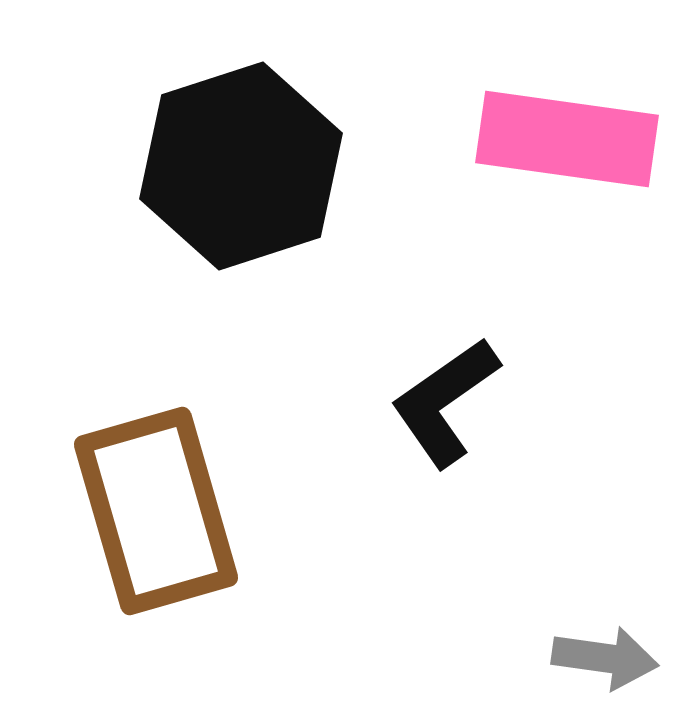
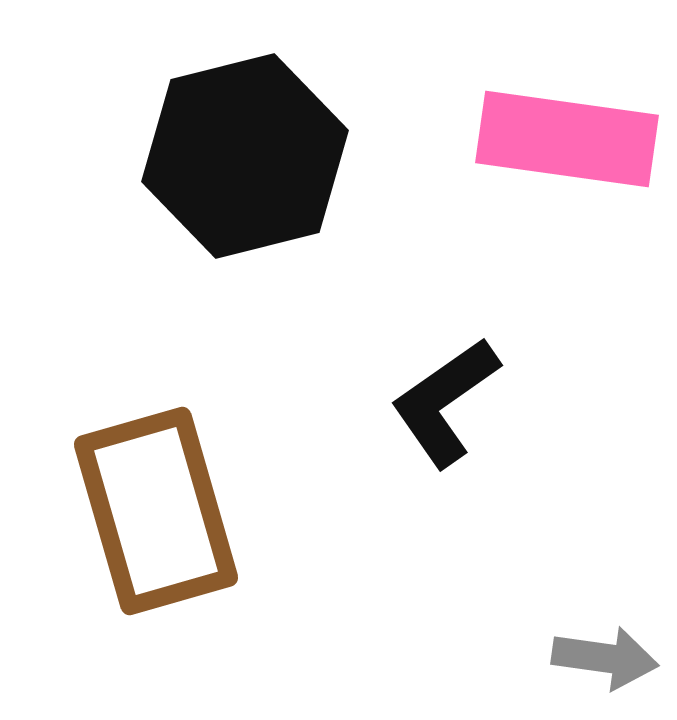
black hexagon: moved 4 px right, 10 px up; rotated 4 degrees clockwise
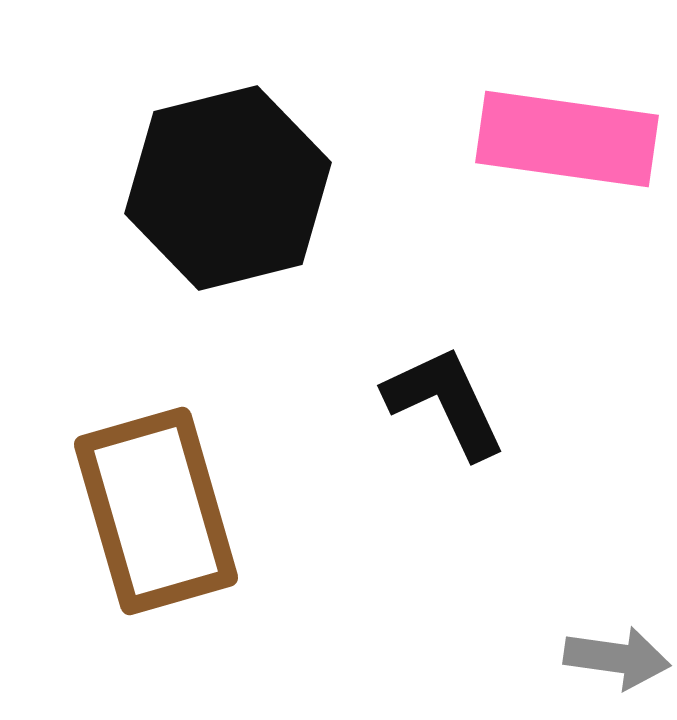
black hexagon: moved 17 px left, 32 px down
black L-shape: rotated 100 degrees clockwise
gray arrow: moved 12 px right
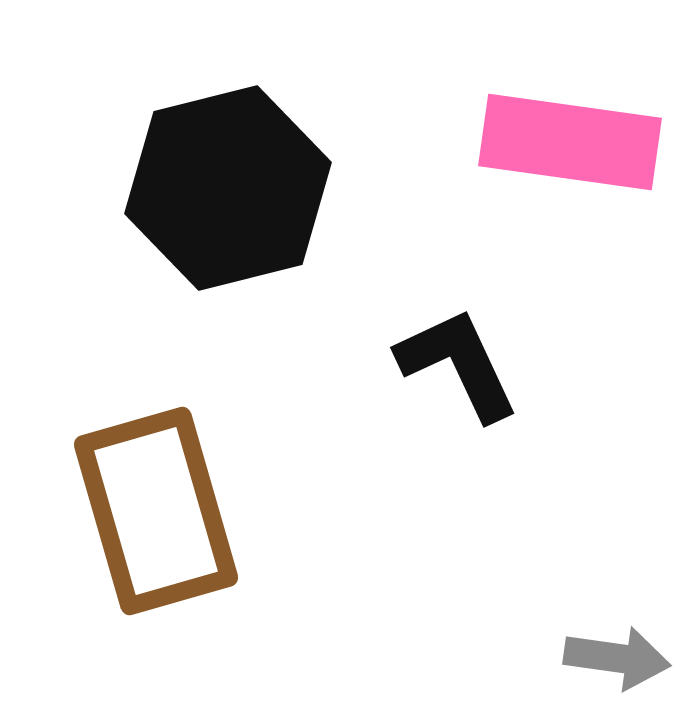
pink rectangle: moved 3 px right, 3 px down
black L-shape: moved 13 px right, 38 px up
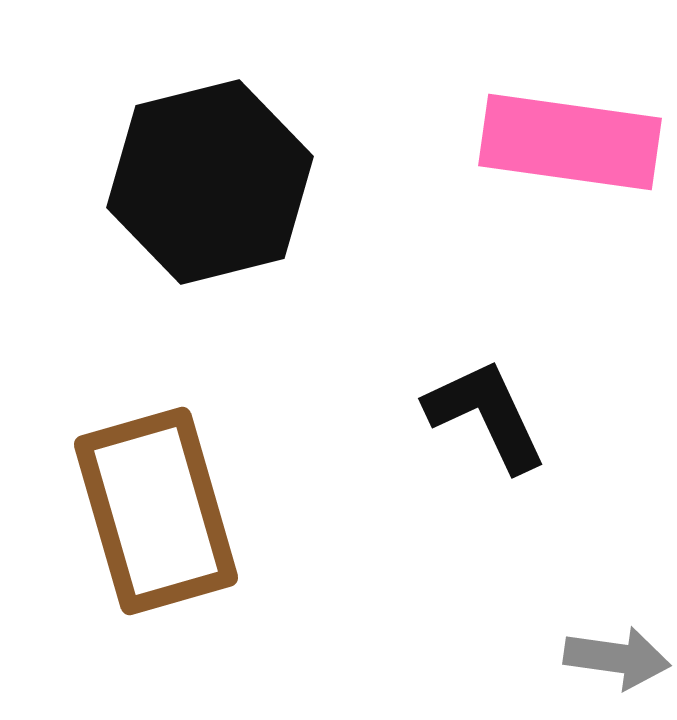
black hexagon: moved 18 px left, 6 px up
black L-shape: moved 28 px right, 51 px down
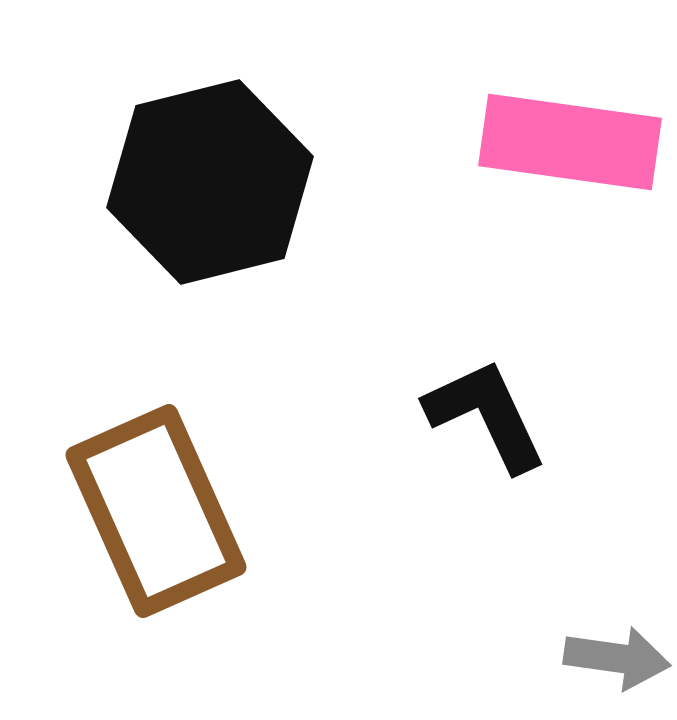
brown rectangle: rotated 8 degrees counterclockwise
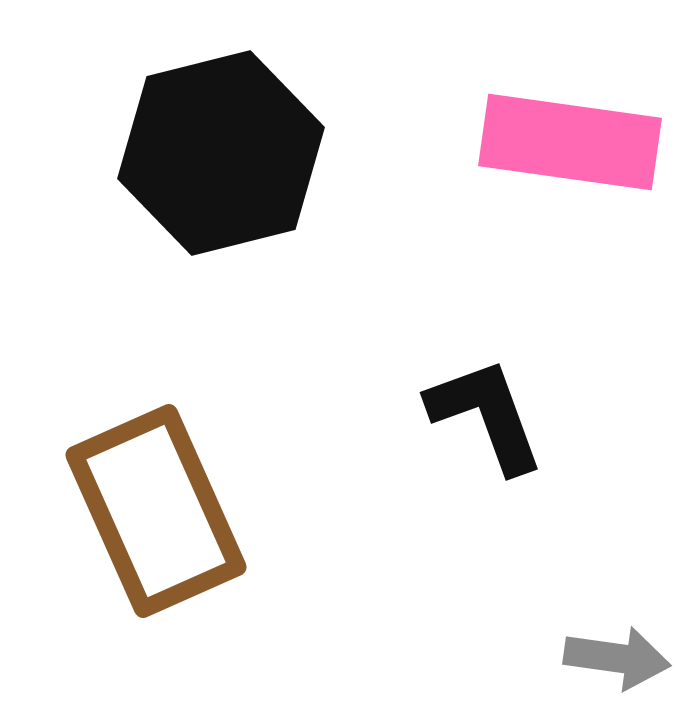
black hexagon: moved 11 px right, 29 px up
black L-shape: rotated 5 degrees clockwise
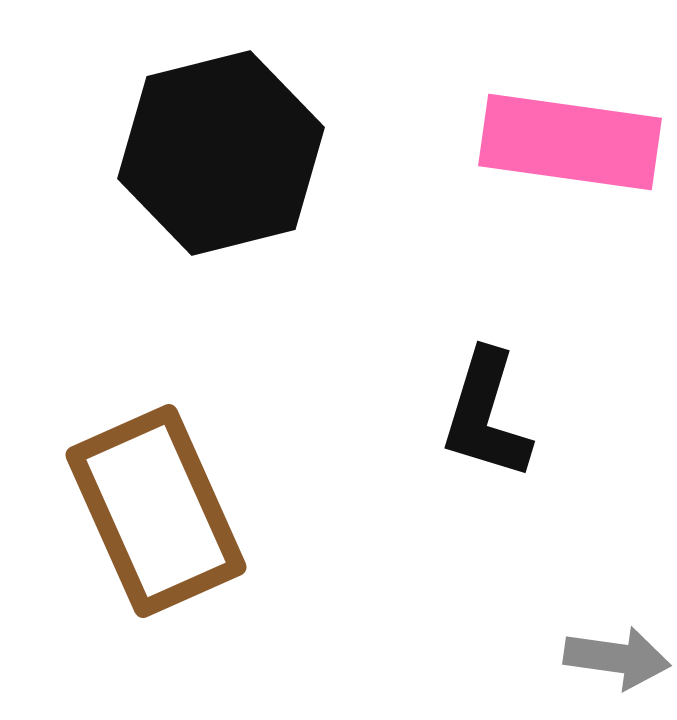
black L-shape: rotated 143 degrees counterclockwise
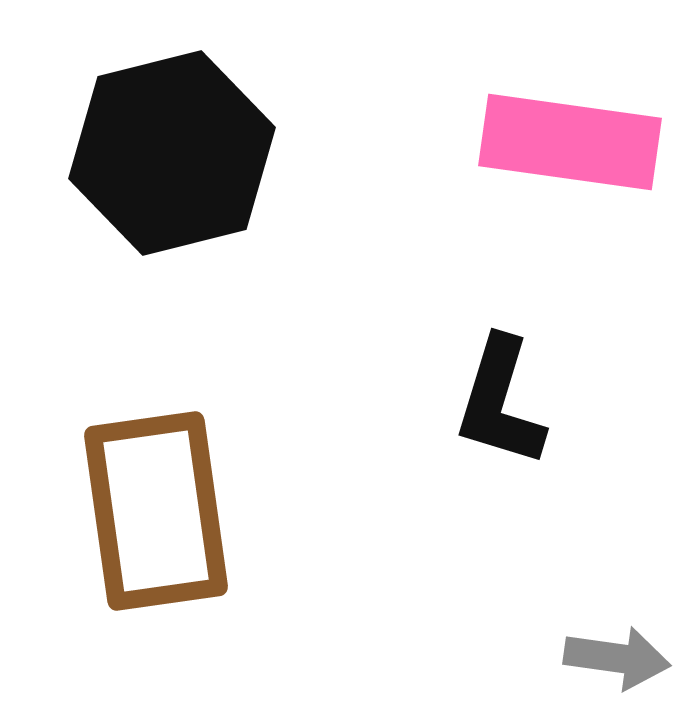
black hexagon: moved 49 px left
black L-shape: moved 14 px right, 13 px up
brown rectangle: rotated 16 degrees clockwise
